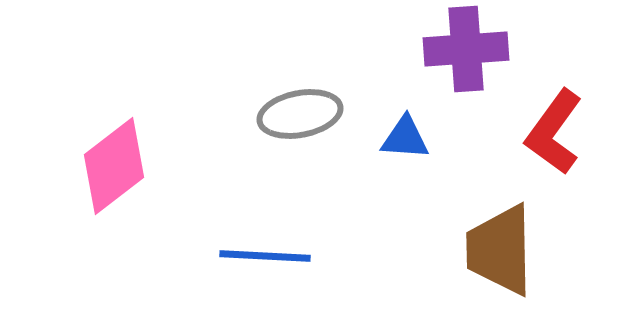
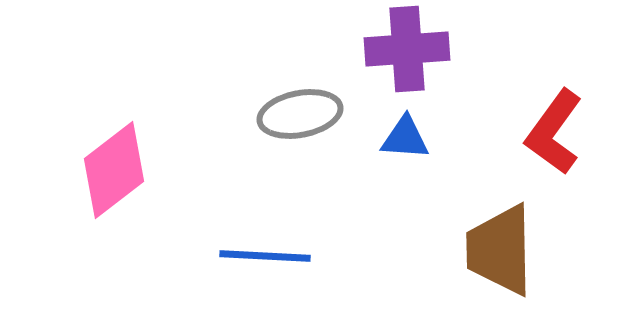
purple cross: moved 59 px left
pink diamond: moved 4 px down
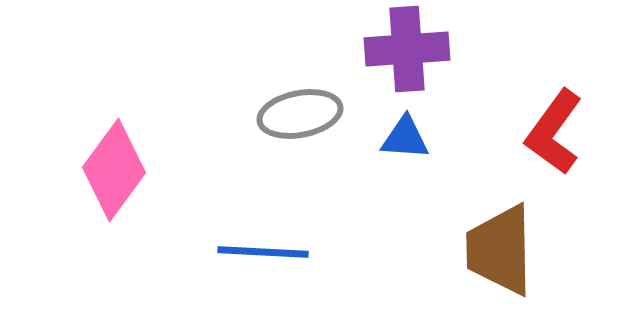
pink diamond: rotated 16 degrees counterclockwise
blue line: moved 2 px left, 4 px up
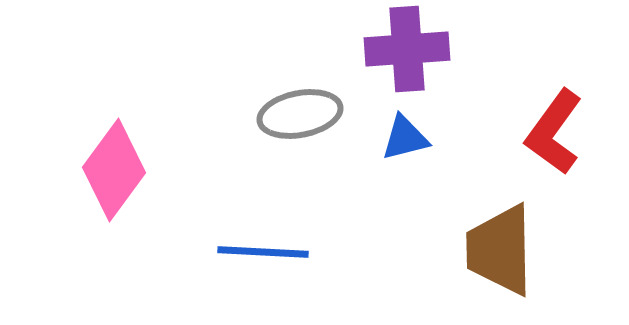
blue triangle: rotated 18 degrees counterclockwise
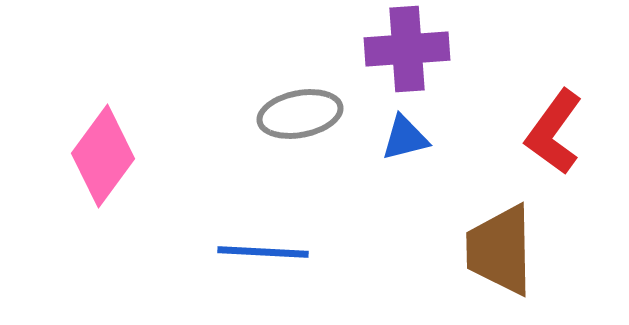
pink diamond: moved 11 px left, 14 px up
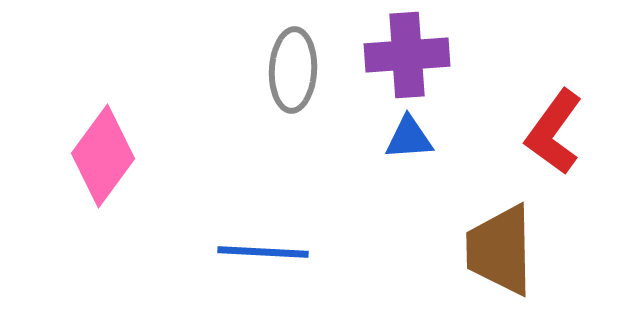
purple cross: moved 6 px down
gray ellipse: moved 7 px left, 44 px up; rotated 76 degrees counterclockwise
blue triangle: moved 4 px right; rotated 10 degrees clockwise
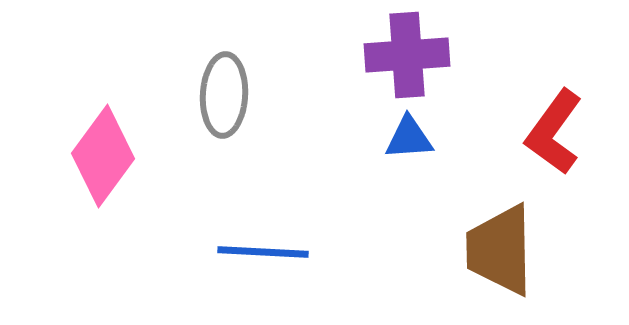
gray ellipse: moved 69 px left, 25 px down
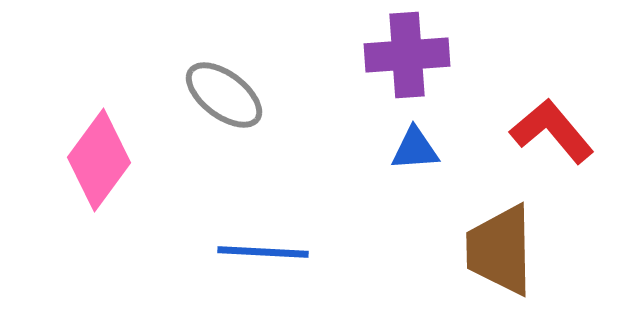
gray ellipse: rotated 56 degrees counterclockwise
red L-shape: moved 2 px left, 1 px up; rotated 104 degrees clockwise
blue triangle: moved 6 px right, 11 px down
pink diamond: moved 4 px left, 4 px down
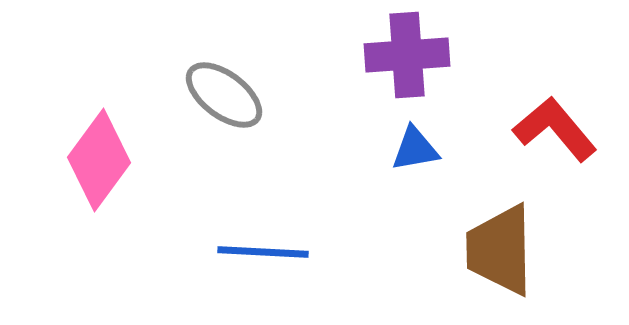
red L-shape: moved 3 px right, 2 px up
blue triangle: rotated 6 degrees counterclockwise
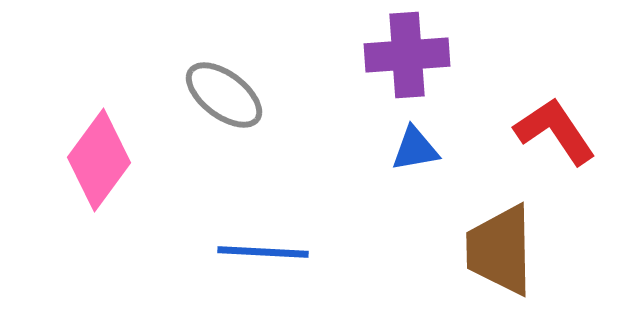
red L-shape: moved 2 px down; rotated 6 degrees clockwise
